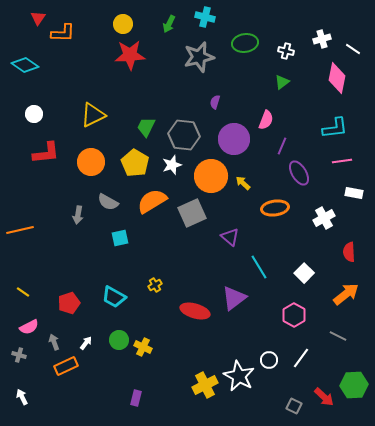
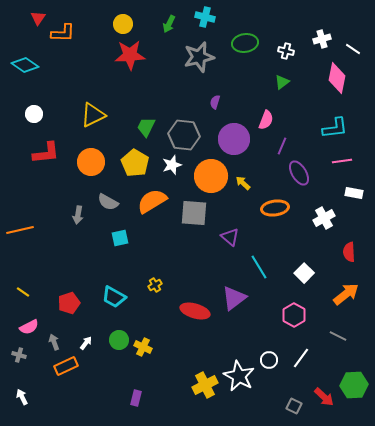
gray square at (192, 213): moved 2 px right; rotated 28 degrees clockwise
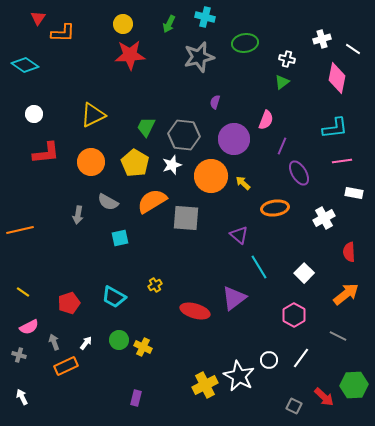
white cross at (286, 51): moved 1 px right, 8 px down
gray square at (194, 213): moved 8 px left, 5 px down
purple triangle at (230, 237): moved 9 px right, 2 px up
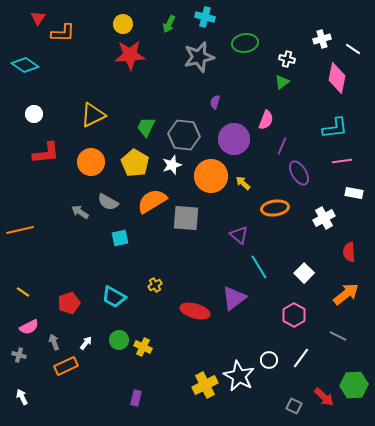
gray arrow at (78, 215): moved 2 px right, 3 px up; rotated 114 degrees clockwise
